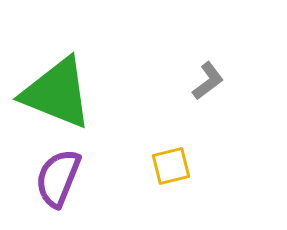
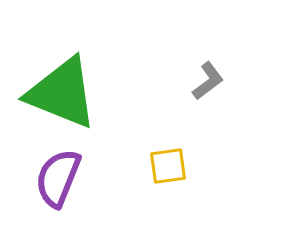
green triangle: moved 5 px right
yellow square: moved 3 px left; rotated 6 degrees clockwise
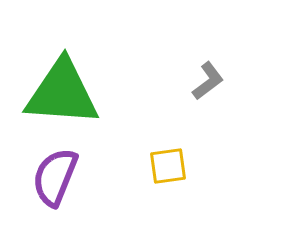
green triangle: rotated 18 degrees counterclockwise
purple semicircle: moved 3 px left, 1 px up
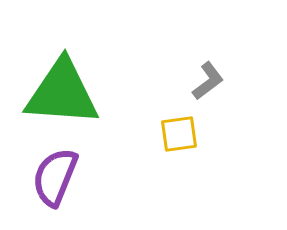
yellow square: moved 11 px right, 32 px up
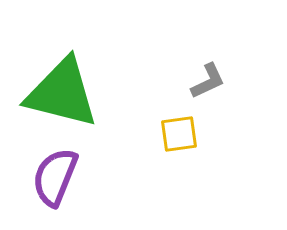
gray L-shape: rotated 12 degrees clockwise
green triangle: rotated 10 degrees clockwise
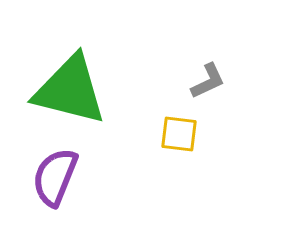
green triangle: moved 8 px right, 3 px up
yellow square: rotated 15 degrees clockwise
